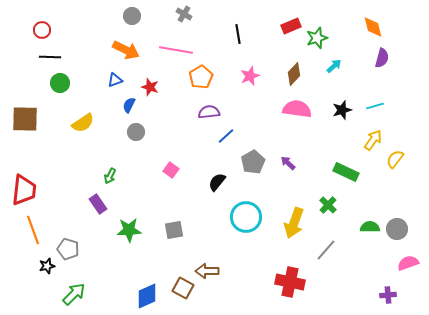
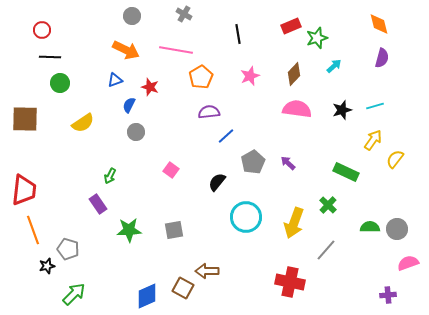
orange diamond at (373, 27): moved 6 px right, 3 px up
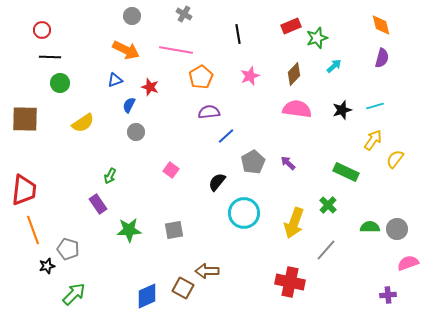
orange diamond at (379, 24): moved 2 px right, 1 px down
cyan circle at (246, 217): moved 2 px left, 4 px up
